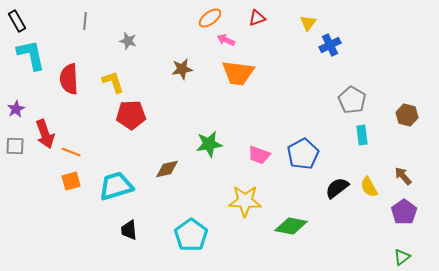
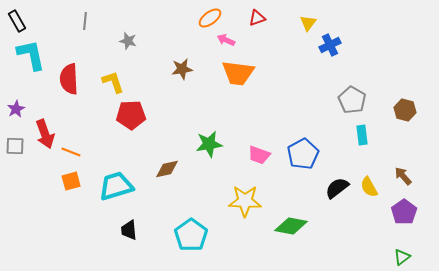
brown hexagon: moved 2 px left, 5 px up
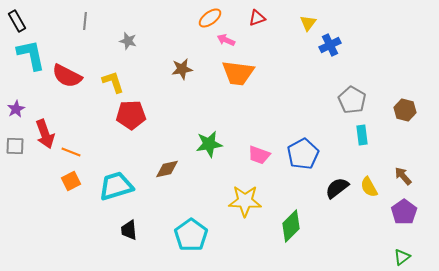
red semicircle: moved 2 px left, 3 px up; rotated 60 degrees counterclockwise
orange square: rotated 12 degrees counterclockwise
green diamond: rotated 56 degrees counterclockwise
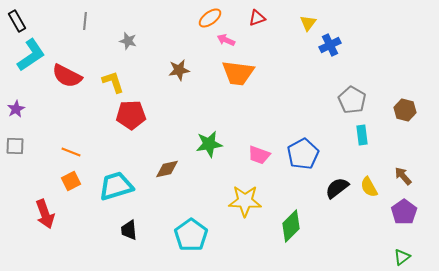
cyan L-shape: rotated 68 degrees clockwise
brown star: moved 3 px left, 1 px down
red arrow: moved 80 px down
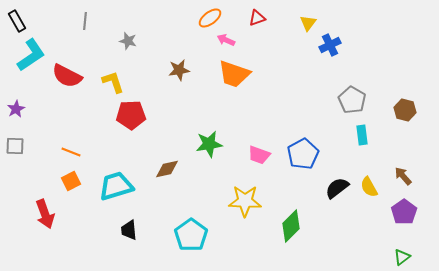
orange trapezoid: moved 4 px left, 1 px down; rotated 12 degrees clockwise
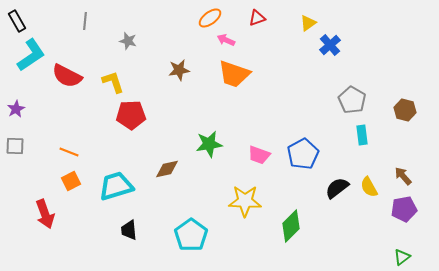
yellow triangle: rotated 18 degrees clockwise
blue cross: rotated 15 degrees counterclockwise
orange line: moved 2 px left
purple pentagon: moved 3 px up; rotated 25 degrees clockwise
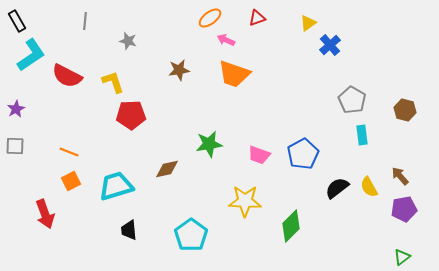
brown arrow: moved 3 px left
